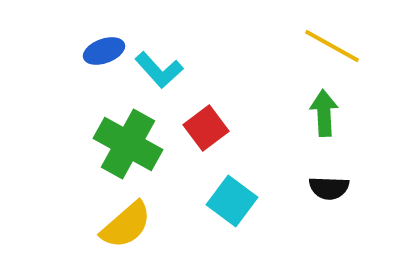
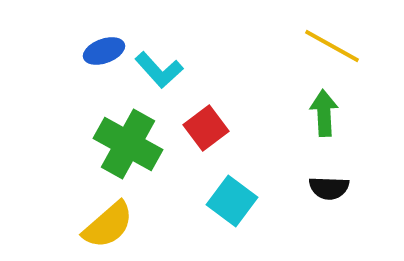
yellow semicircle: moved 18 px left
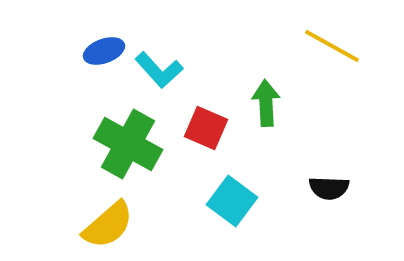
green arrow: moved 58 px left, 10 px up
red square: rotated 30 degrees counterclockwise
